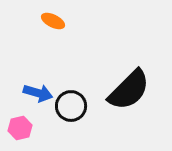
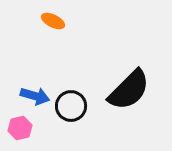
blue arrow: moved 3 px left, 3 px down
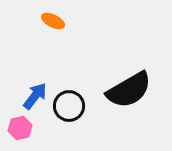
black semicircle: rotated 15 degrees clockwise
blue arrow: rotated 68 degrees counterclockwise
black circle: moved 2 px left
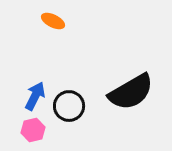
black semicircle: moved 2 px right, 2 px down
blue arrow: rotated 12 degrees counterclockwise
pink hexagon: moved 13 px right, 2 px down
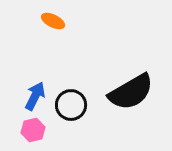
black circle: moved 2 px right, 1 px up
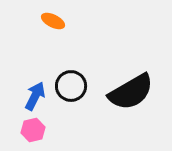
black circle: moved 19 px up
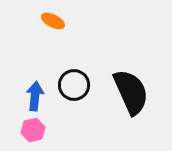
black circle: moved 3 px right, 1 px up
black semicircle: rotated 84 degrees counterclockwise
blue arrow: rotated 20 degrees counterclockwise
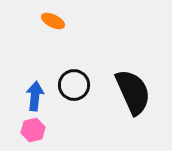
black semicircle: moved 2 px right
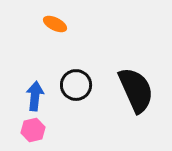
orange ellipse: moved 2 px right, 3 px down
black circle: moved 2 px right
black semicircle: moved 3 px right, 2 px up
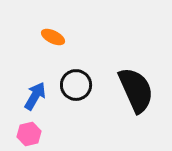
orange ellipse: moved 2 px left, 13 px down
blue arrow: rotated 24 degrees clockwise
pink hexagon: moved 4 px left, 4 px down
